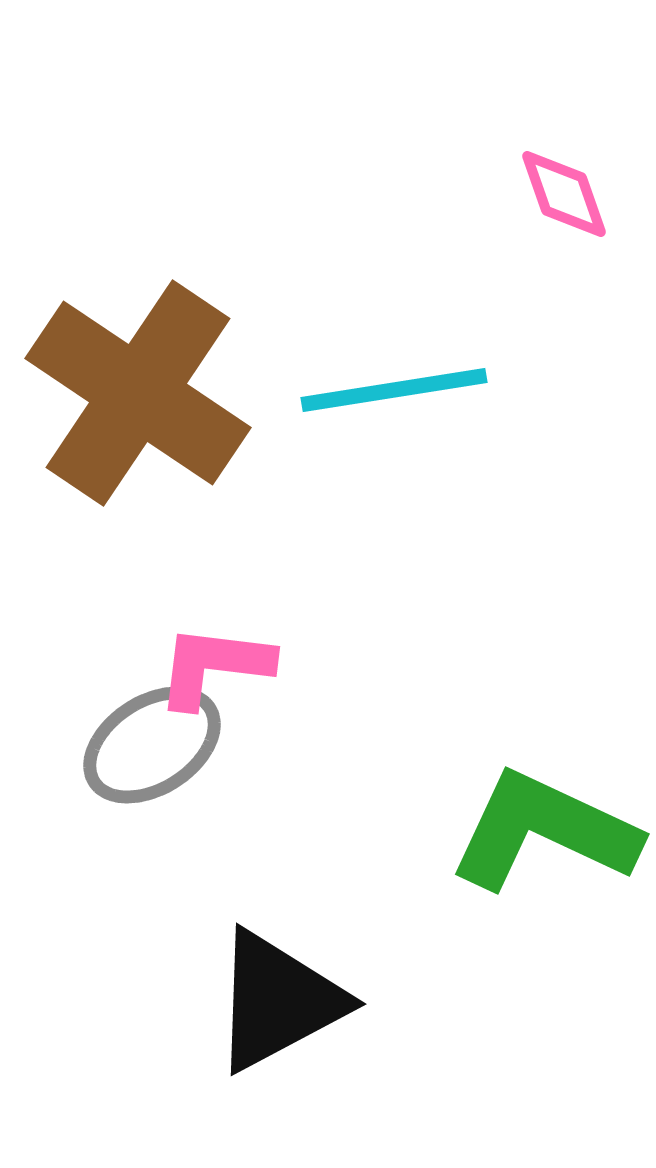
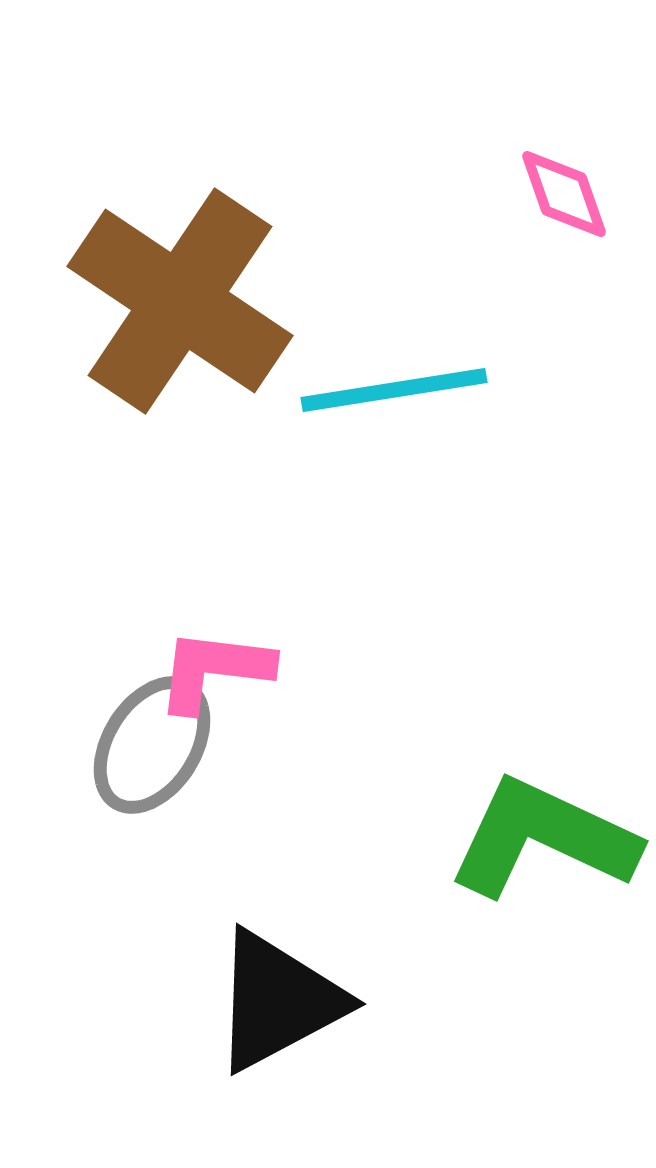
brown cross: moved 42 px right, 92 px up
pink L-shape: moved 4 px down
gray ellipse: rotated 25 degrees counterclockwise
green L-shape: moved 1 px left, 7 px down
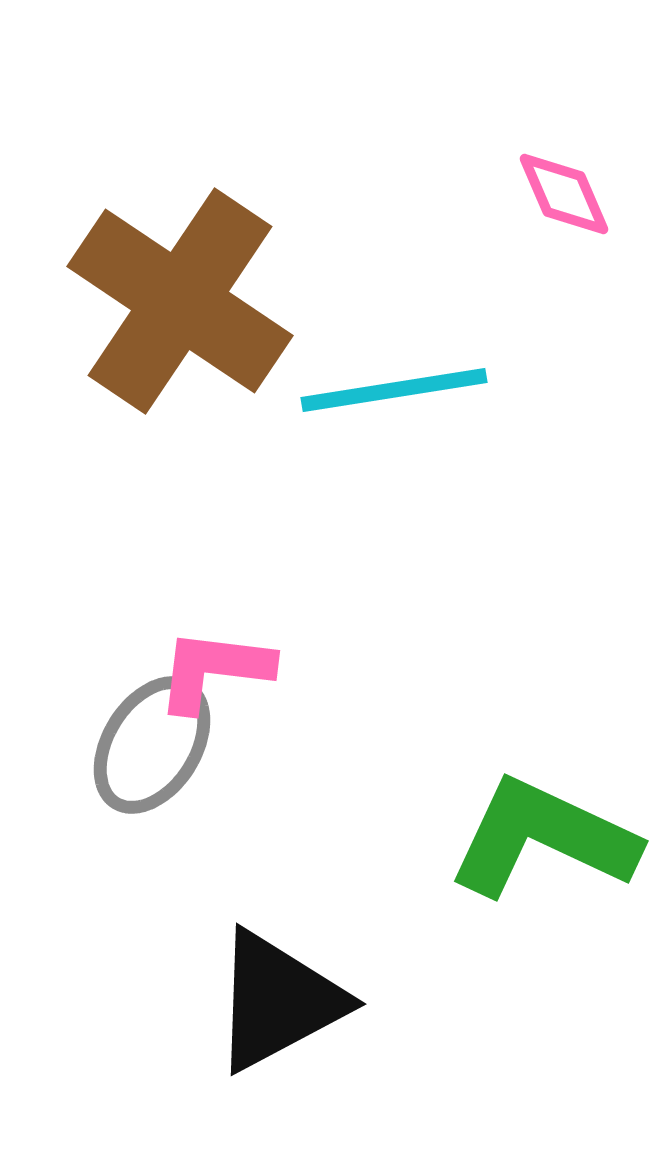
pink diamond: rotated 4 degrees counterclockwise
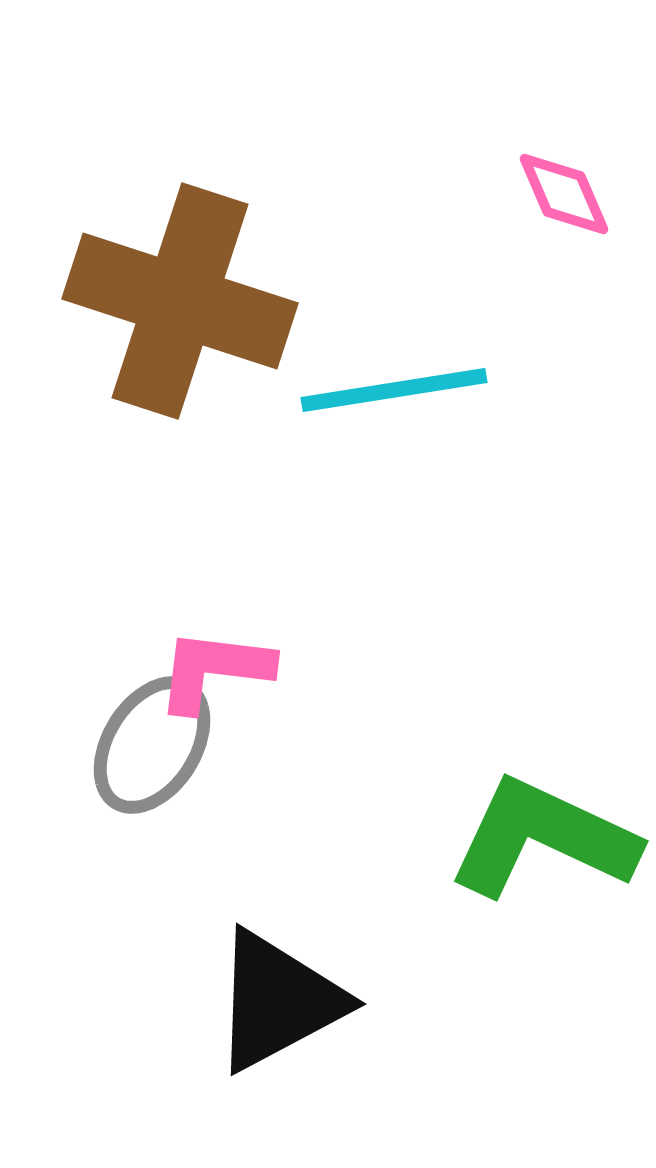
brown cross: rotated 16 degrees counterclockwise
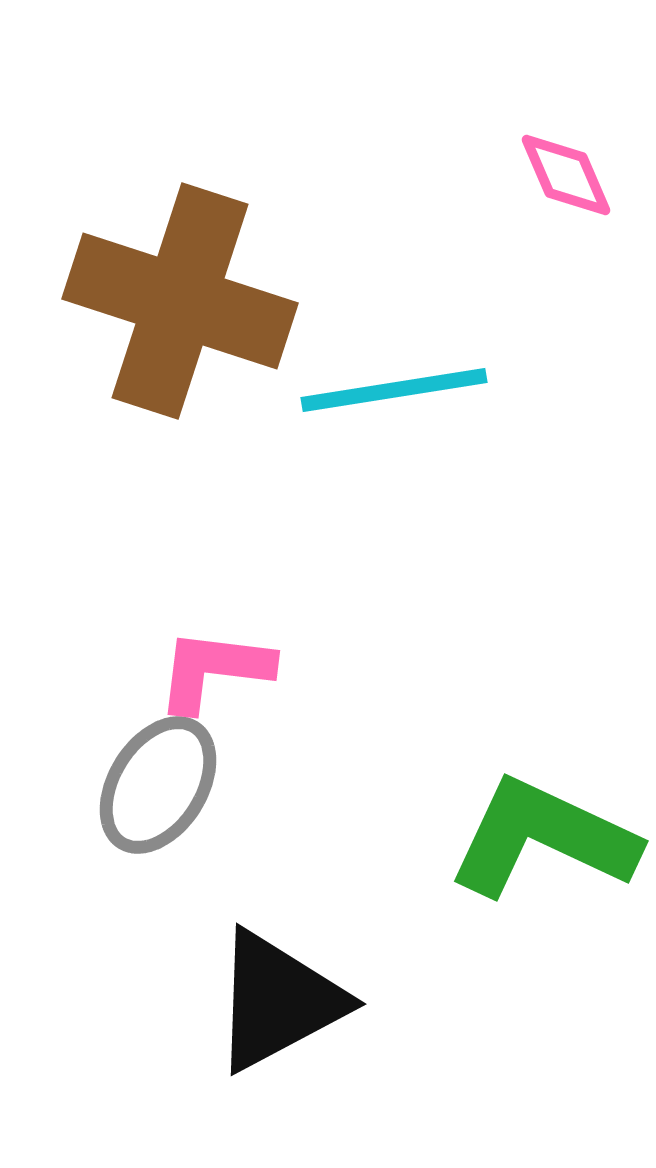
pink diamond: moved 2 px right, 19 px up
gray ellipse: moved 6 px right, 40 px down
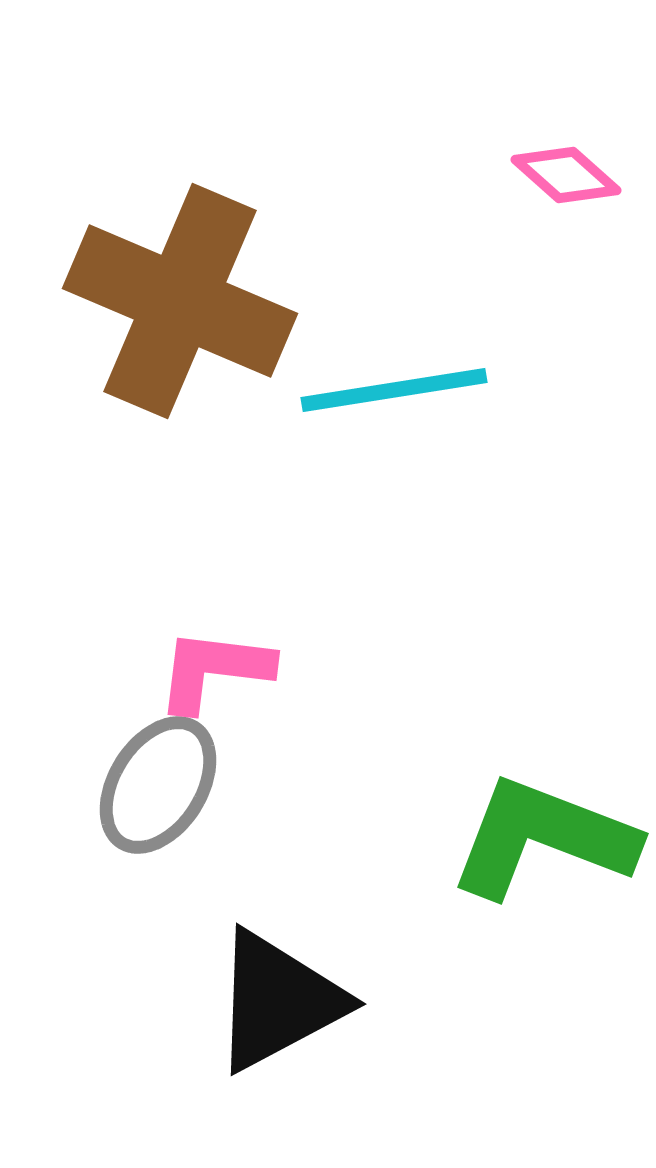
pink diamond: rotated 25 degrees counterclockwise
brown cross: rotated 5 degrees clockwise
green L-shape: rotated 4 degrees counterclockwise
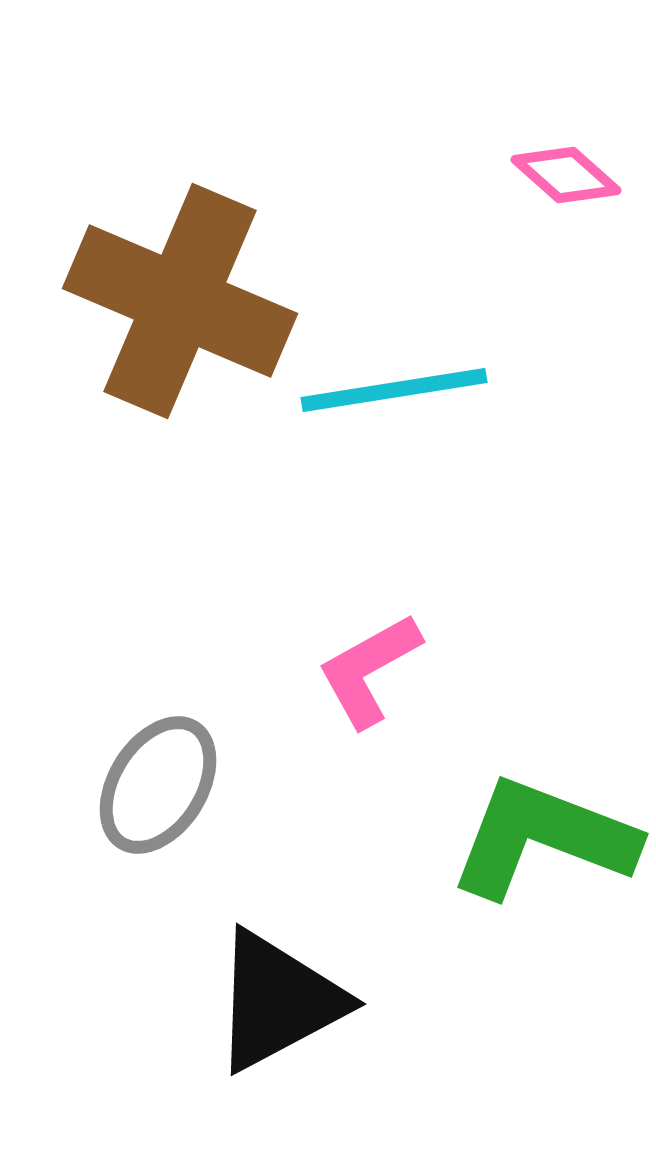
pink L-shape: moved 155 px right; rotated 36 degrees counterclockwise
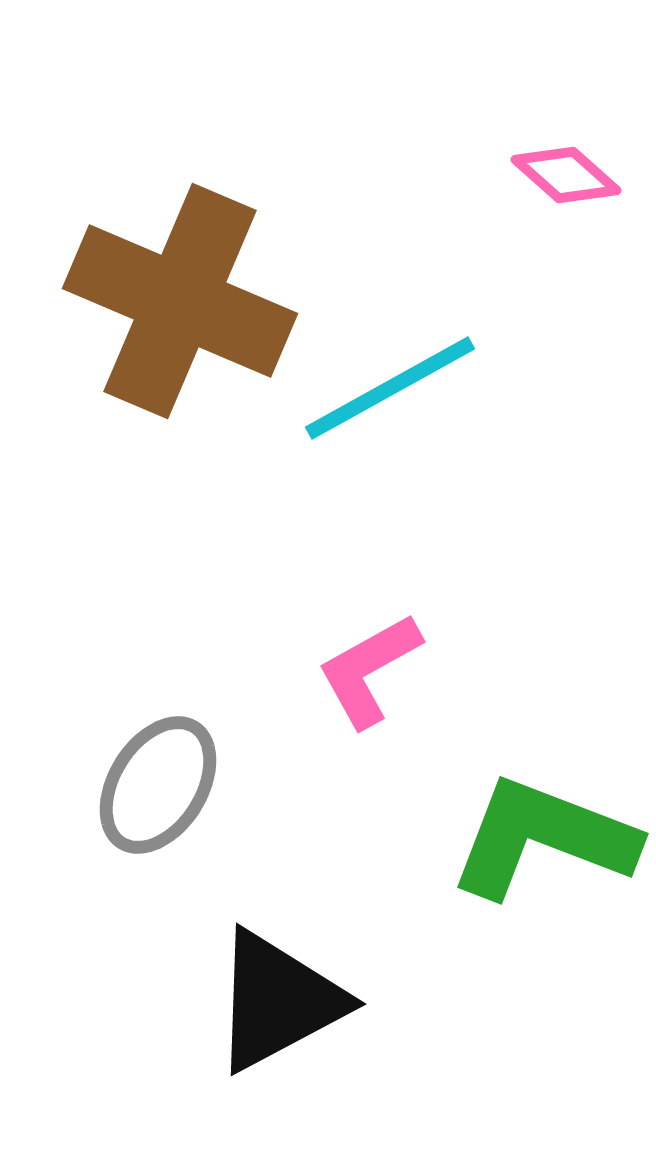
cyan line: moved 4 px left, 2 px up; rotated 20 degrees counterclockwise
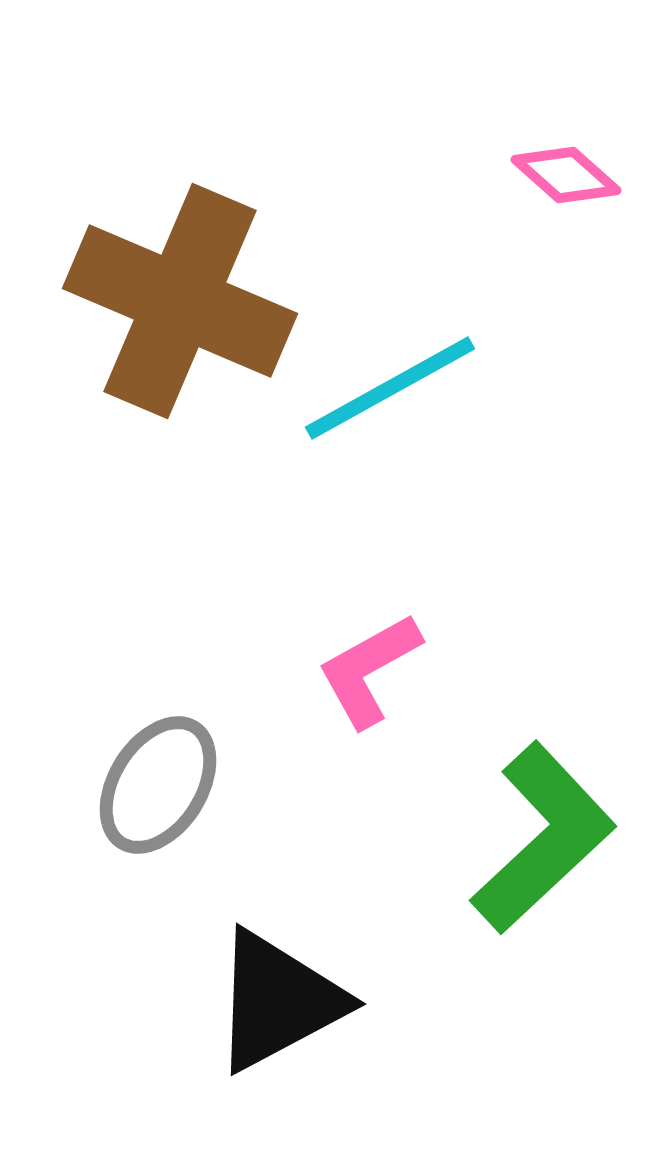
green L-shape: rotated 116 degrees clockwise
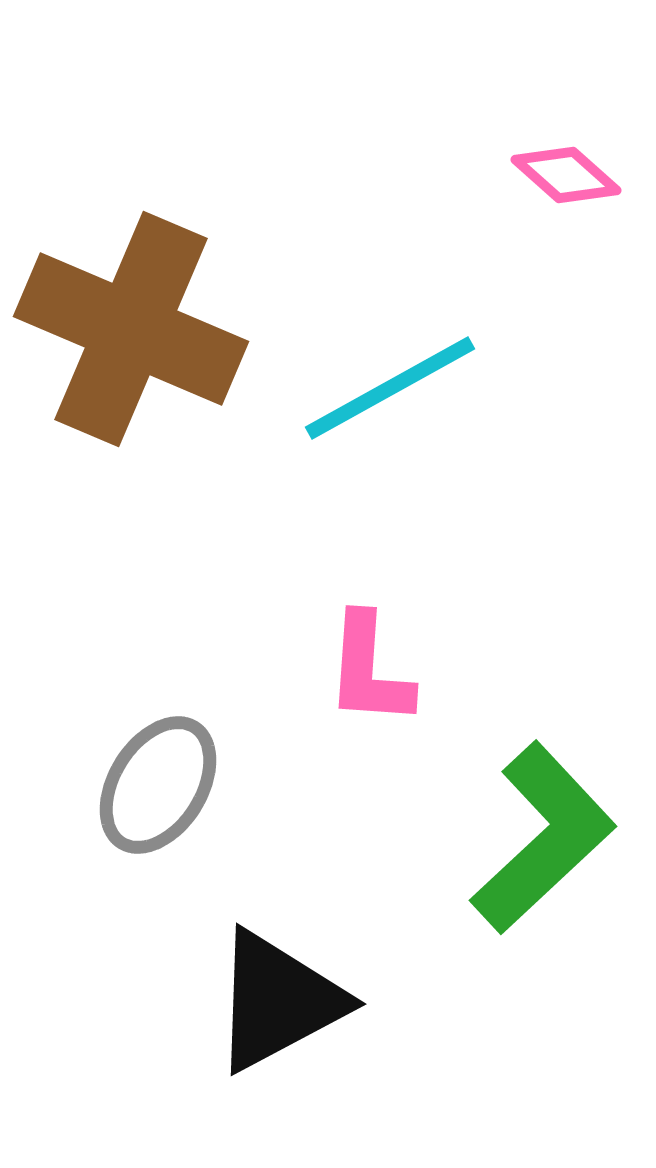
brown cross: moved 49 px left, 28 px down
pink L-shape: rotated 57 degrees counterclockwise
